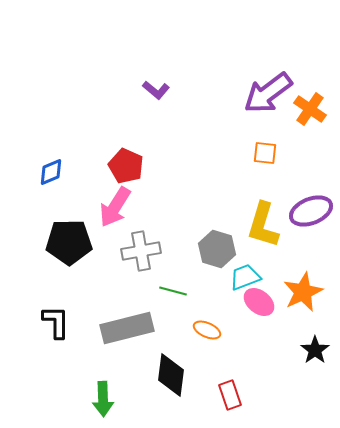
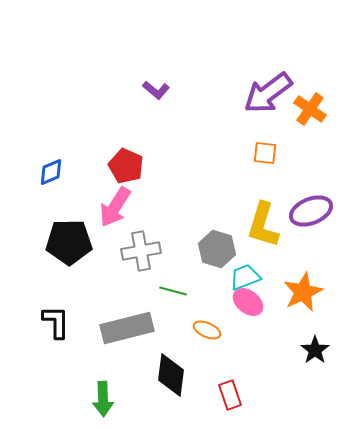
pink ellipse: moved 11 px left
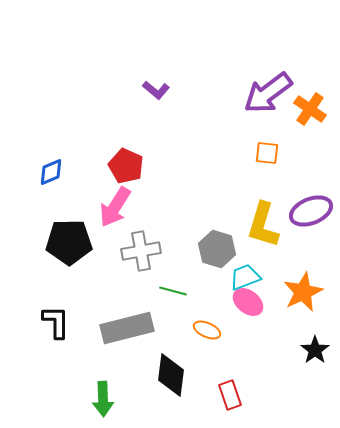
orange square: moved 2 px right
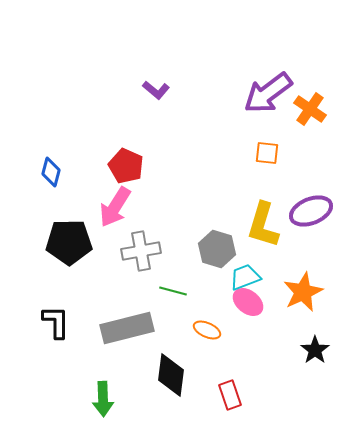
blue diamond: rotated 52 degrees counterclockwise
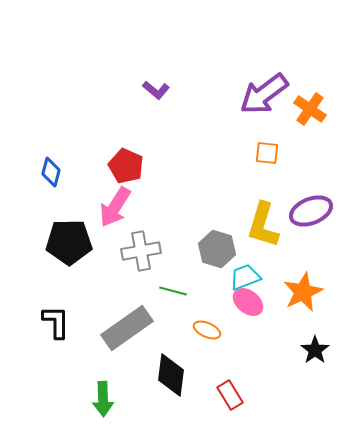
purple arrow: moved 4 px left, 1 px down
gray rectangle: rotated 21 degrees counterclockwise
red rectangle: rotated 12 degrees counterclockwise
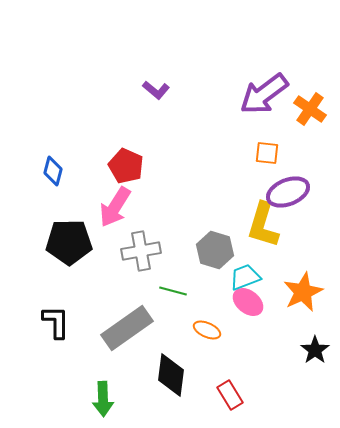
blue diamond: moved 2 px right, 1 px up
purple ellipse: moved 23 px left, 19 px up
gray hexagon: moved 2 px left, 1 px down
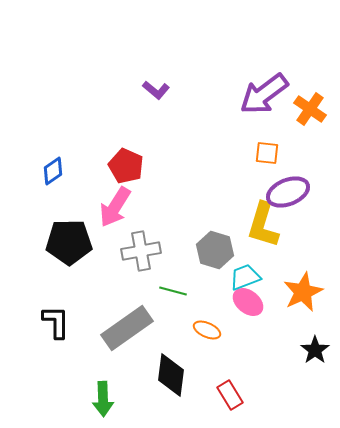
blue diamond: rotated 40 degrees clockwise
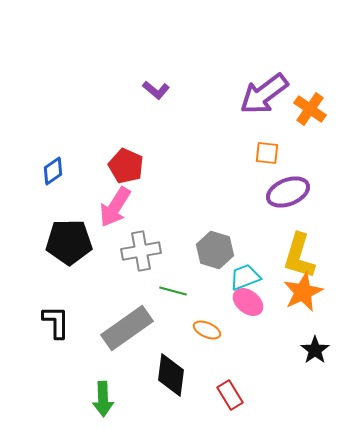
yellow L-shape: moved 36 px right, 31 px down
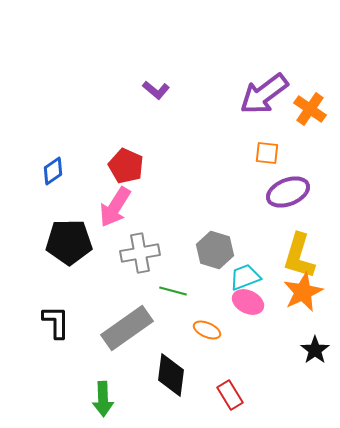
gray cross: moved 1 px left, 2 px down
pink ellipse: rotated 12 degrees counterclockwise
